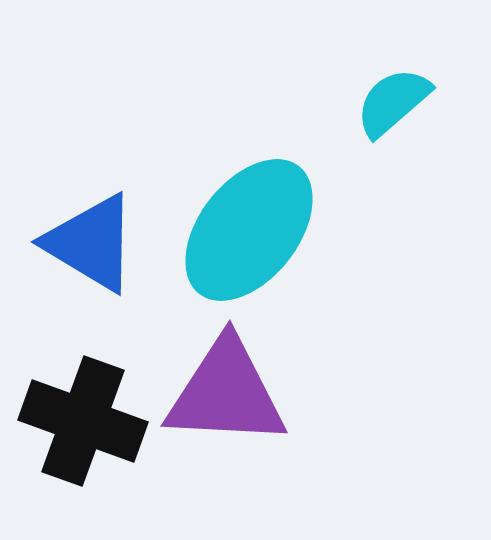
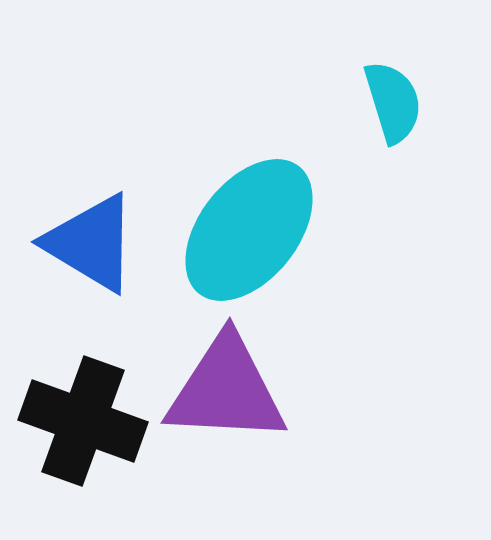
cyan semicircle: rotated 114 degrees clockwise
purple triangle: moved 3 px up
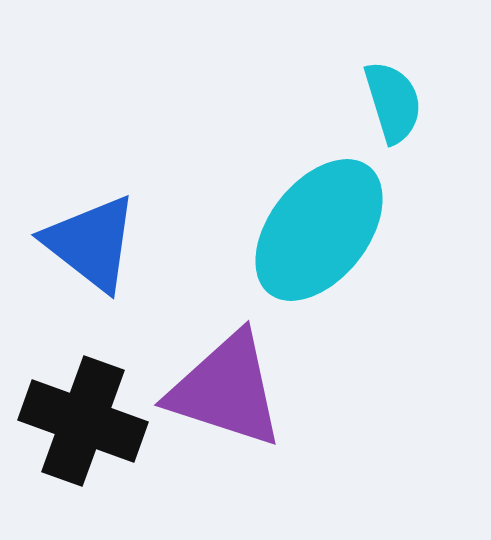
cyan ellipse: moved 70 px right
blue triangle: rotated 7 degrees clockwise
purple triangle: rotated 15 degrees clockwise
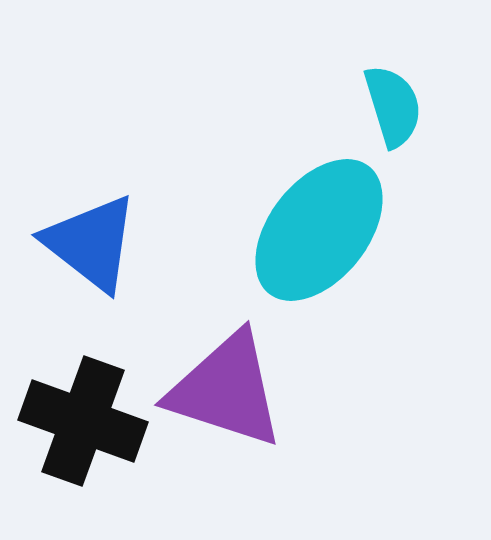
cyan semicircle: moved 4 px down
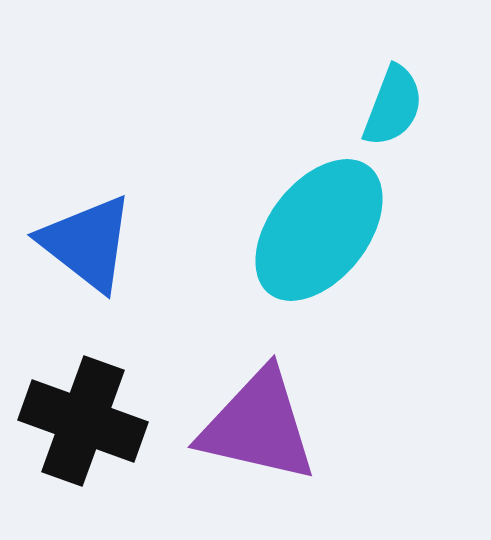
cyan semicircle: rotated 38 degrees clockwise
blue triangle: moved 4 px left
purple triangle: moved 32 px right, 36 px down; rotated 5 degrees counterclockwise
